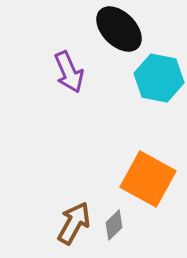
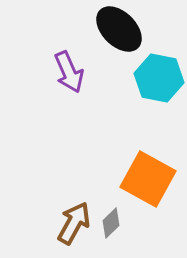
gray diamond: moved 3 px left, 2 px up
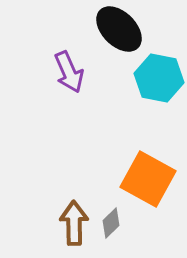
brown arrow: rotated 30 degrees counterclockwise
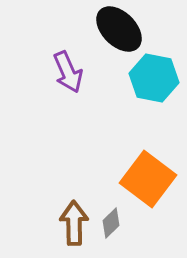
purple arrow: moved 1 px left
cyan hexagon: moved 5 px left
orange square: rotated 8 degrees clockwise
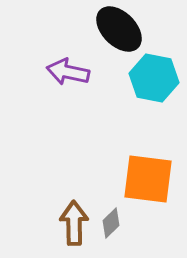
purple arrow: rotated 126 degrees clockwise
orange square: rotated 30 degrees counterclockwise
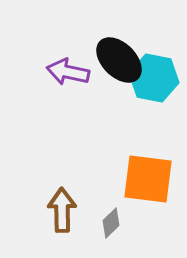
black ellipse: moved 31 px down
brown arrow: moved 12 px left, 13 px up
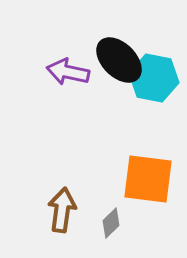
brown arrow: rotated 9 degrees clockwise
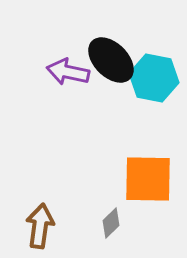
black ellipse: moved 8 px left
orange square: rotated 6 degrees counterclockwise
brown arrow: moved 22 px left, 16 px down
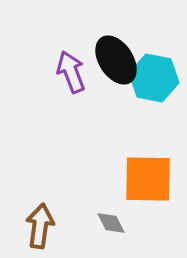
black ellipse: moved 5 px right; rotated 12 degrees clockwise
purple arrow: moved 3 px right; rotated 57 degrees clockwise
gray diamond: rotated 72 degrees counterclockwise
